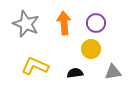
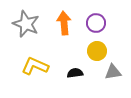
yellow circle: moved 6 px right, 2 px down
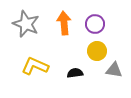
purple circle: moved 1 px left, 1 px down
gray triangle: moved 1 px right, 2 px up; rotated 18 degrees clockwise
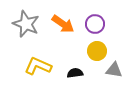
orange arrow: moved 1 px left, 1 px down; rotated 130 degrees clockwise
yellow L-shape: moved 3 px right
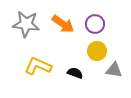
gray star: rotated 16 degrees counterclockwise
black semicircle: rotated 28 degrees clockwise
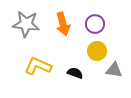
orange arrow: rotated 40 degrees clockwise
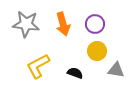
yellow L-shape: rotated 52 degrees counterclockwise
gray triangle: moved 2 px right
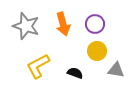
gray star: moved 2 px down; rotated 12 degrees clockwise
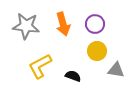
gray star: rotated 12 degrees counterclockwise
yellow L-shape: moved 2 px right
black semicircle: moved 2 px left, 3 px down
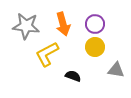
yellow circle: moved 2 px left, 4 px up
yellow L-shape: moved 7 px right, 12 px up
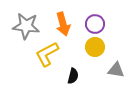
black semicircle: rotated 84 degrees clockwise
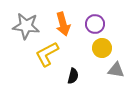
yellow circle: moved 7 px right, 1 px down
